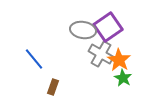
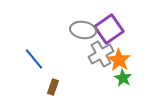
purple square: moved 1 px right, 2 px down
gray cross: rotated 30 degrees clockwise
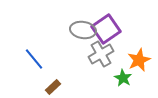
purple square: moved 3 px left
orange star: moved 20 px right; rotated 15 degrees clockwise
brown rectangle: rotated 28 degrees clockwise
